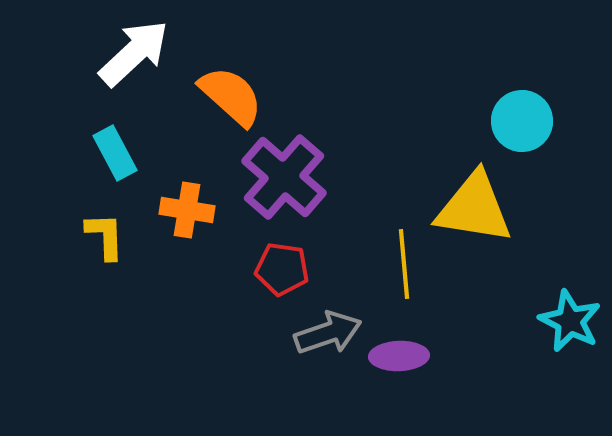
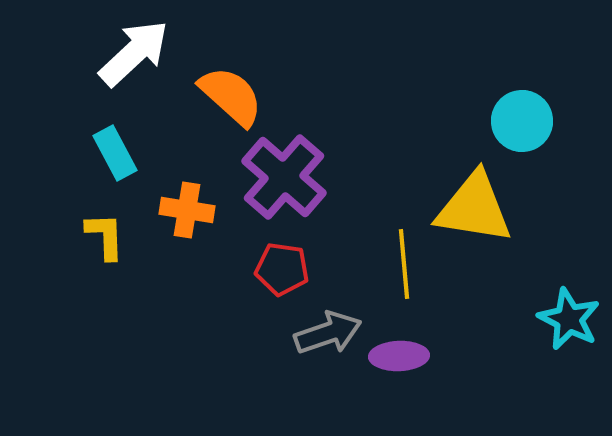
cyan star: moved 1 px left, 2 px up
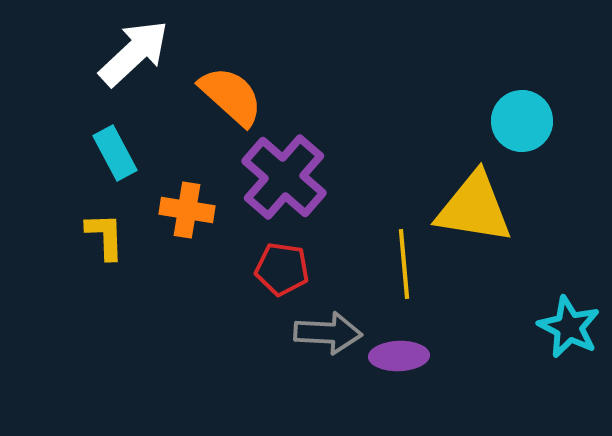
cyan star: moved 8 px down
gray arrow: rotated 22 degrees clockwise
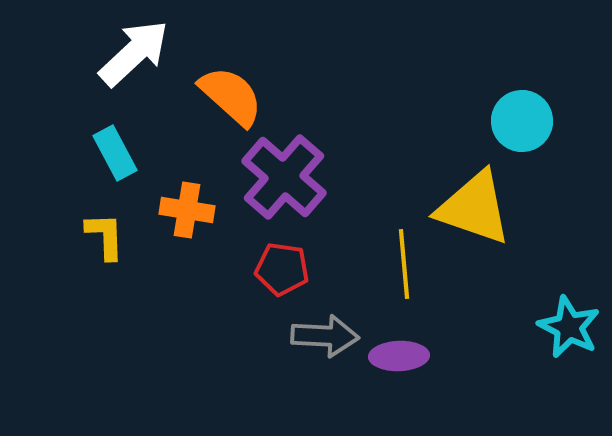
yellow triangle: rotated 10 degrees clockwise
gray arrow: moved 3 px left, 3 px down
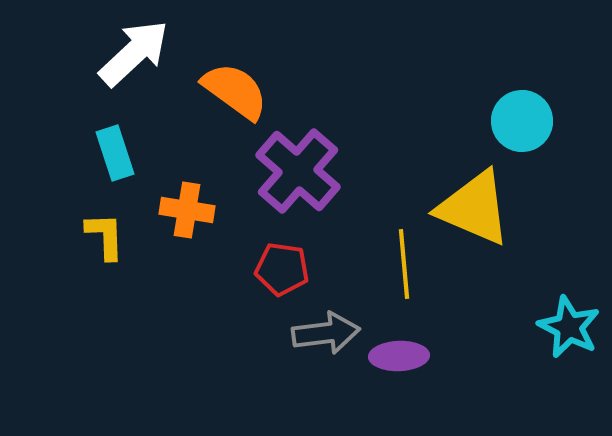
orange semicircle: moved 4 px right, 5 px up; rotated 6 degrees counterclockwise
cyan rectangle: rotated 10 degrees clockwise
purple cross: moved 14 px right, 6 px up
yellow triangle: rotated 4 degrees clockwise
gray arrow: moved 1 px right, 3 px up; rotated 10 degrees counterclockwise
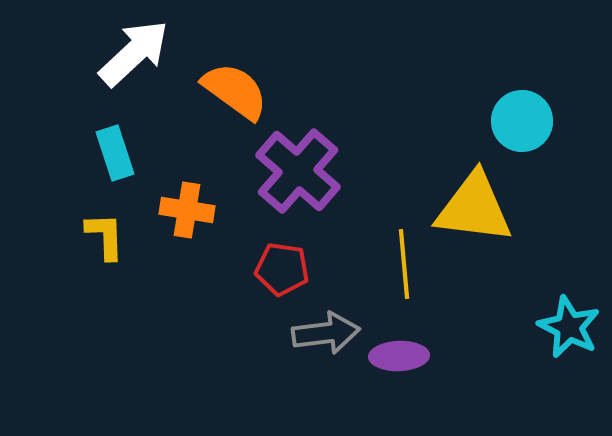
yellow triangle: rotated 16 degrees counterclockwise
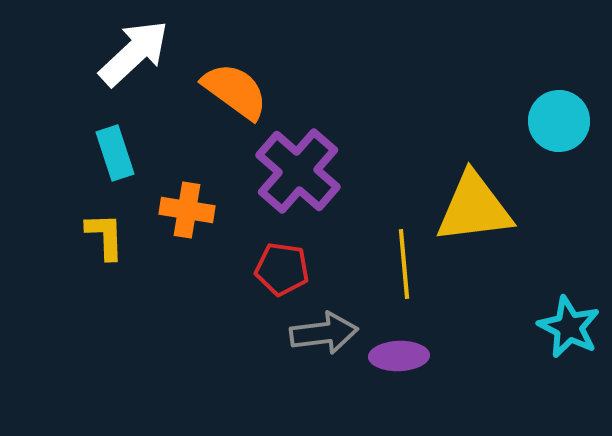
cyan circle: moved 37 px right
yellow triangle: rotated 14 degrees counterclockwise
gray arrow: moved 2 px left
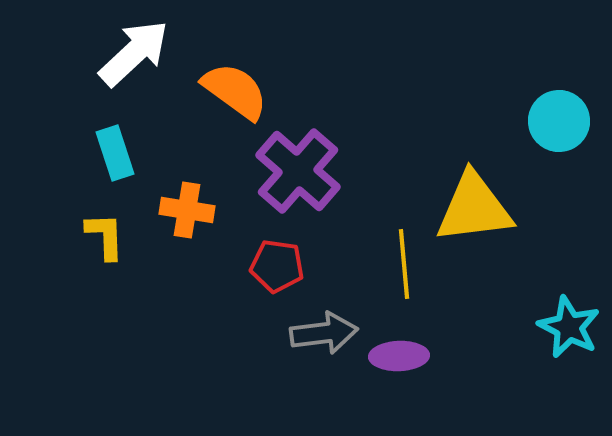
red pentagon: moved 5 px left, 3 px up
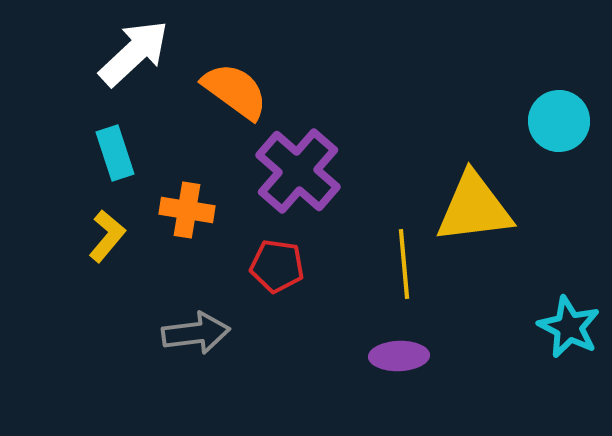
yellow L-shape: moved 2 px right; rotated 42 degrees clockwise
gray arrow: moved 128 px left
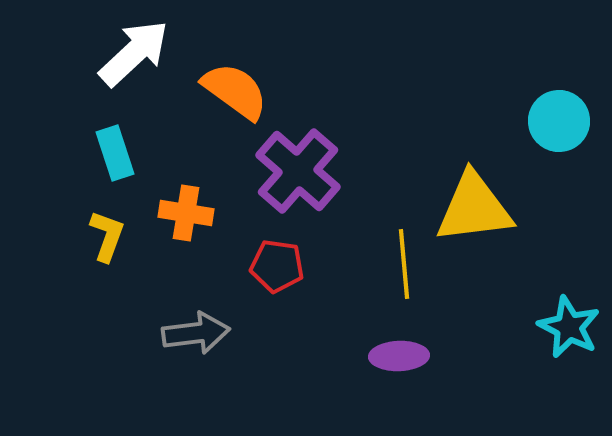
orange cross: moved 1 px left, 3 px down
yellow L-shape: rotated 20 degrees counterclockwise
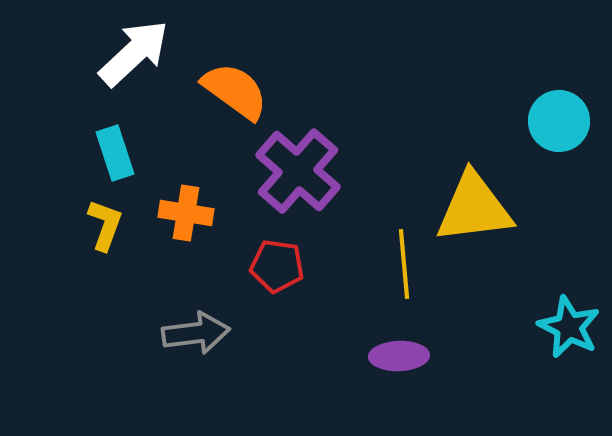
yellow L-shape: moved 2 px left, 11 px up
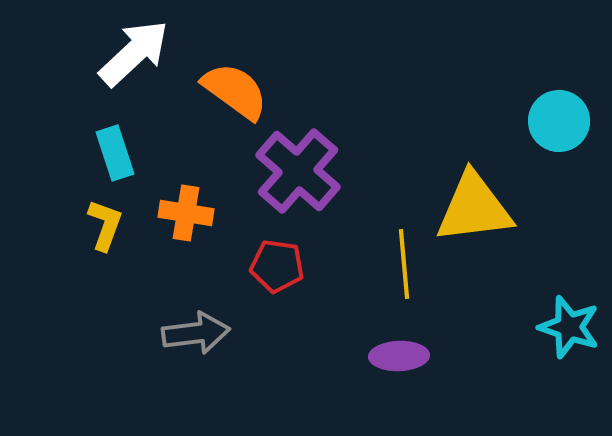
cyan star: rotated 8 degrees counterclockwise
